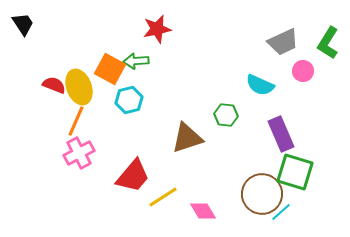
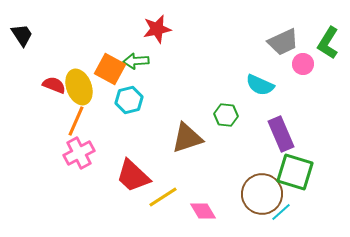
black trapezoid: moved 1 px left, 11 px down
pink circle: moved 7 px up
red trapezoid: rotated 93 degrees clockwise
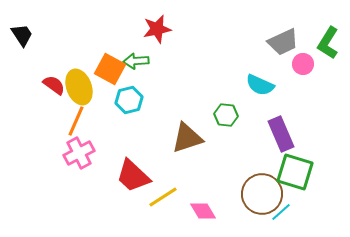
red semicircle: rotated 15 degrees clockwise
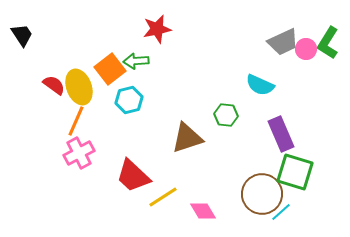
pink circle: moved 3 px right, 15 px up
orange square: rotated 24 degrees clockwise
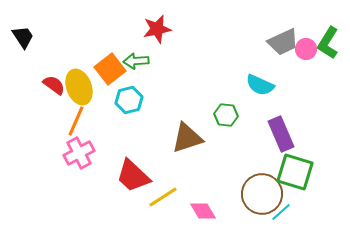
black trapezoid: moved 1 px right, 2 px down
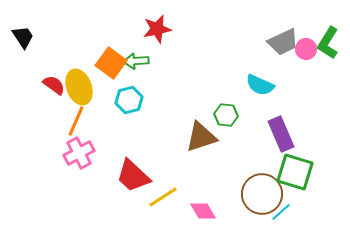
orange square: moved 1 px right, 6 px up; rotated 16 degrees counterclockwise
brown triangle: moved 14 px right, 1 px up
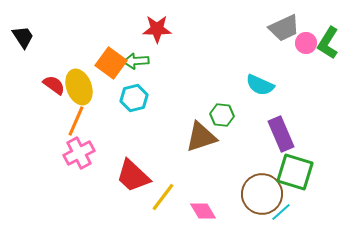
red star: rotated 12 degrees clockwise
gray trapezoid: moved 1 px right, 14 px up
pink circle: moved 6 px up
cyan hexagon: moved 5 px right, 2 px up
green hexagon: moved 4 px left
yellow line: rotated 20 degrees counterclockwise
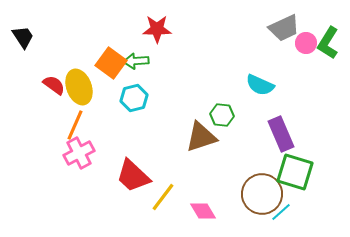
orange line: moved 1 px left, 4 px down
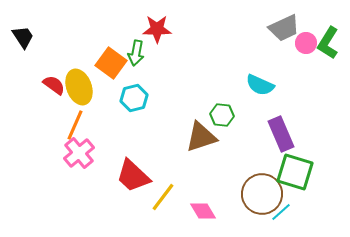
green arrow: moved 8 px up; rotated 75 degrees counterclockwise
pink cross: rotated 12 degrees counterclockwise
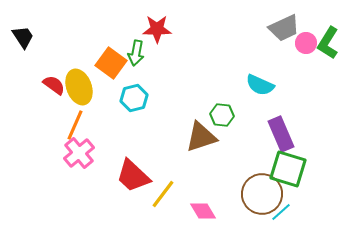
green square: moved 7 px left, 3 px up
yellow line: moved 3 px up
